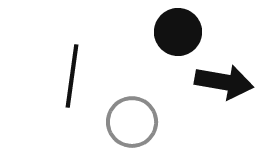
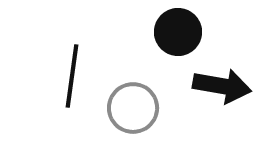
black arrow: moved 2 px left, 4 px down
gray circle: moved 1 px right, 14 px up
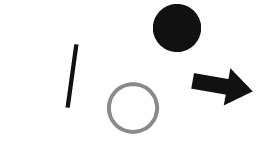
black circle: moved 1 px left, 4 px up
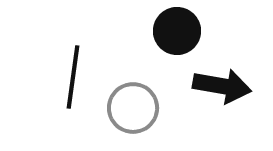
black circle: moved 3 px down
black line: moved 1 px right, 1 px down
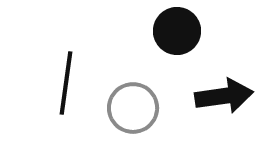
black line: moved 7 px left, 6 px down
black arrow: moved 2 px right, 10 px down; rotated 18 degrees counterclockwise
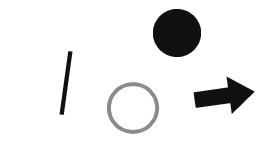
black circle: moved 2 px down
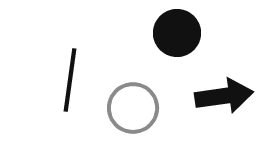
black line: moved 4 px right, 3 px up
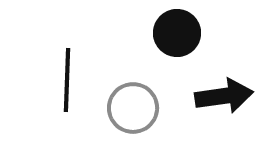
black line: moved 3 px left; rotated 6 degrees counterclockwise
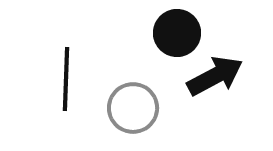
black line: moved 1 px left, 1 px up
black arrow: moved 9 px left, 20 px up; rotated 20 degrees counterclockwise
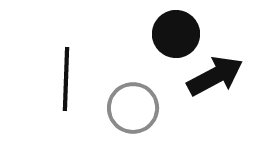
black circle: moved 1 px left, 1 px down
